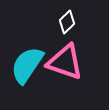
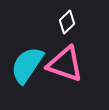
pink triangle: moved 2 px down
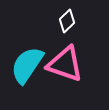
white diamond: moved 1 px up
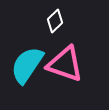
white diamond: moved 12 px left
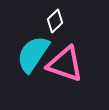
cyan semicircle: moved 6 px right, 11 px up
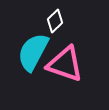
cyan semicircle: moved 2 px up; rotated 6 degrees counterclockwise
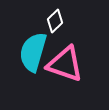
cyan semicircle: rotated 12 degrees counterclockwise
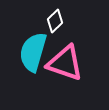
pink triangle: moved 1 px up
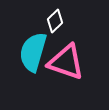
pink triangle: moved 1 px right, 1 px up
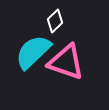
cyan semicircle: rotated 30 degrees clockwise
